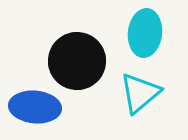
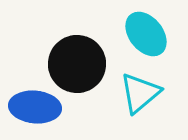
cyan ellipse: moved 1 px right, 1 px down; rotated 45 degrees counterclockwise
black circle: moved 3 px down
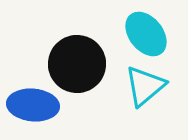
cyan triangle: moved 5 px right, 7 px up
blue ellipse: moved 2 px left, 2 px up
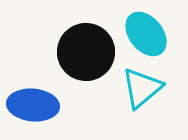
black circle: moved 9 px right, 12 px up
cyan triangle: moved 3 px left, 2 px down
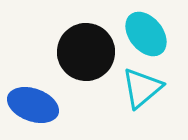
blue ellipse: rotated 15 degrees clockwise
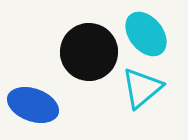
black circle: moved 3 px right
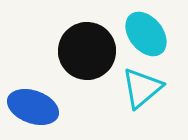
black circle: moved 2 px left, 1 px up
blue ellipse: moved 2 px down
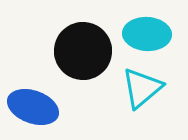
cyan ellipse: moved 1 px right; rotated 48 degrees counterclockwise
black circle: moved 4 px left
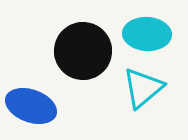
cyan triangle: moved 1 px right
blue ellipse: moved 2 px left, 1 px up
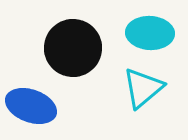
cyan ellipse: moved 3 px right, 1 px up
black circle: moved 10 px left, 3 px up
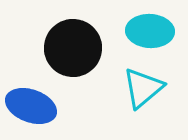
cyan ellipse: moved 2 px up
